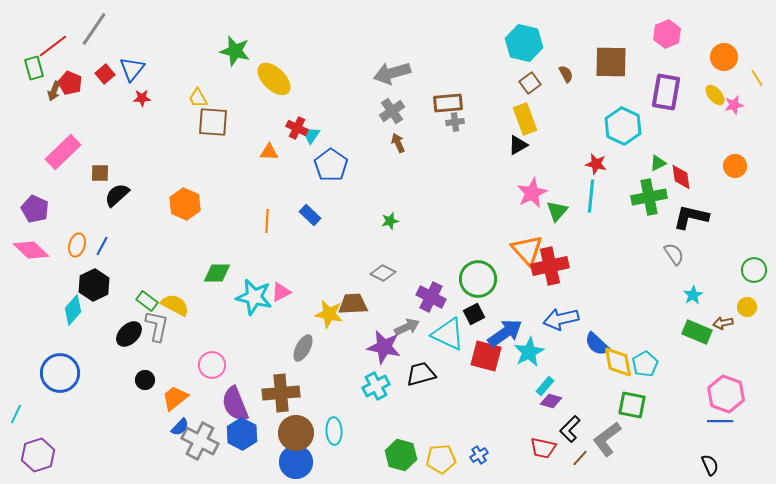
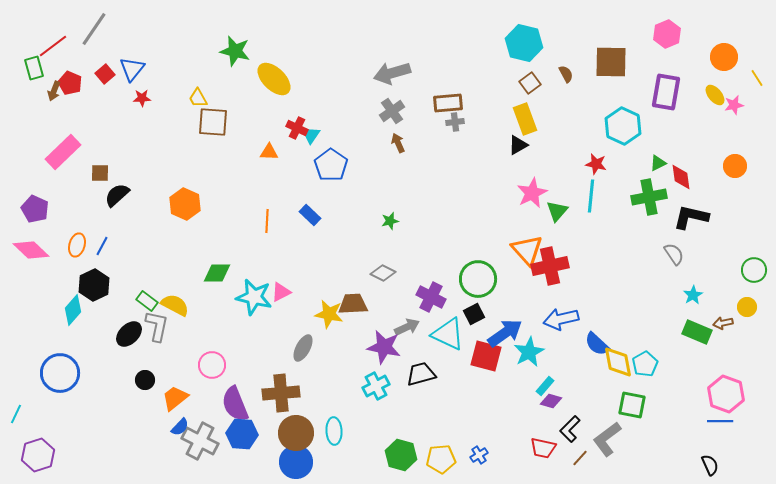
blue hexagon at (242, 434): rotated 24 degrees counterclockwise
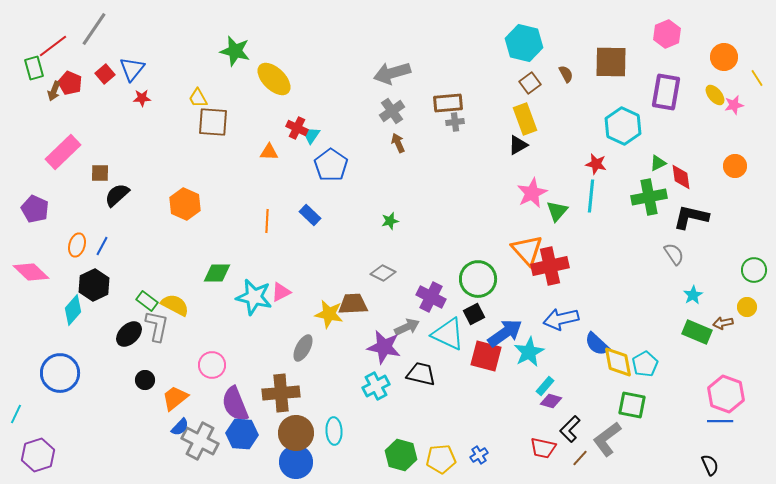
pink diamond at (31, 250): moved 22 px down
black trapezoid at (421, 374): rotated 28 degrees clockwise
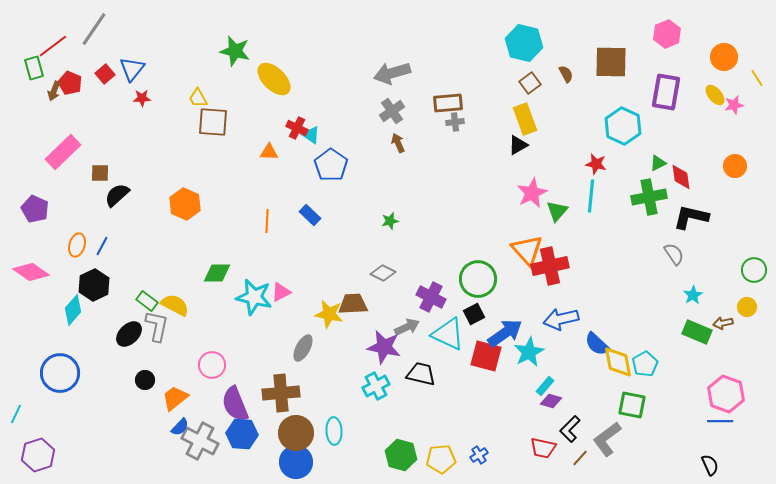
cyan triangle at (311, 135): rotated 30 degrees counterclockwise
pink diamond at (31, 272): rotated 9 degrees counterclockwise
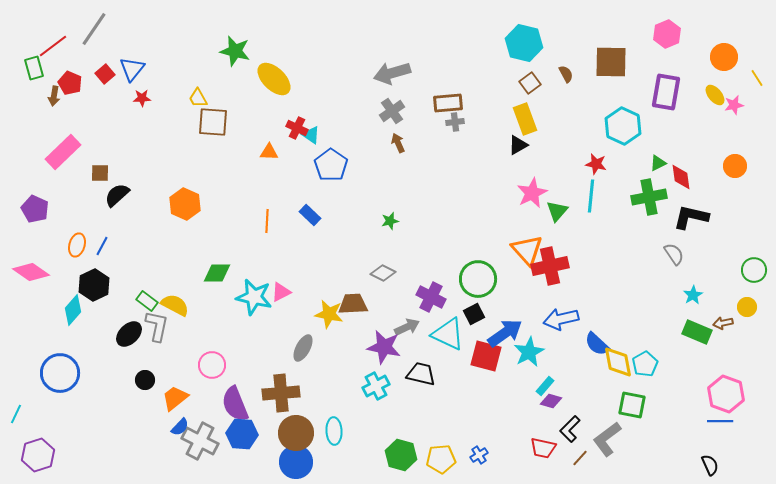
brown arrow at (54, 91): moved 5 px down; rotated 12 degrees counterclockwise
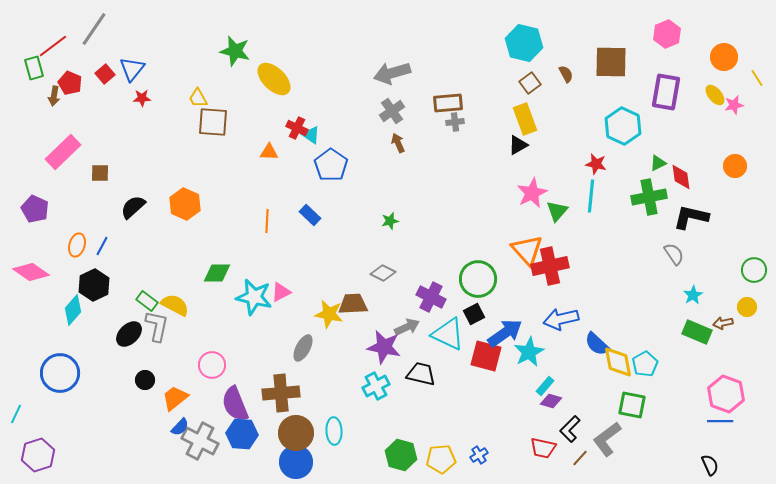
black semicircle at (117, 195): moved 16 px right, 12 px down
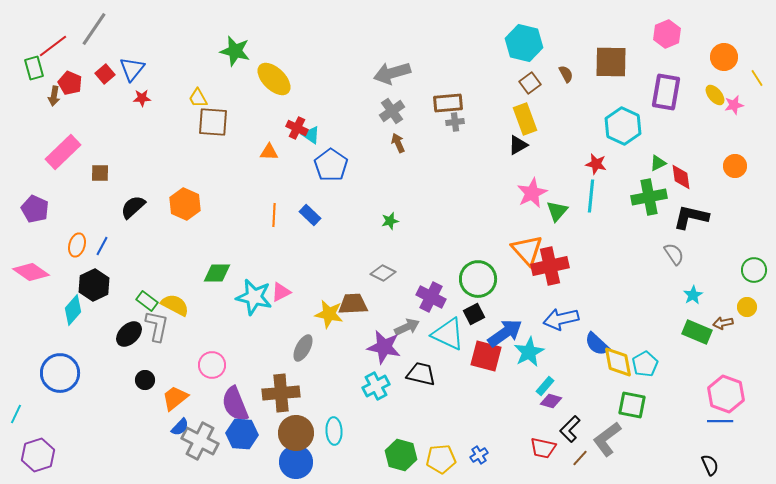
orange line at (267, 221): moved 7 px right, 6 px up
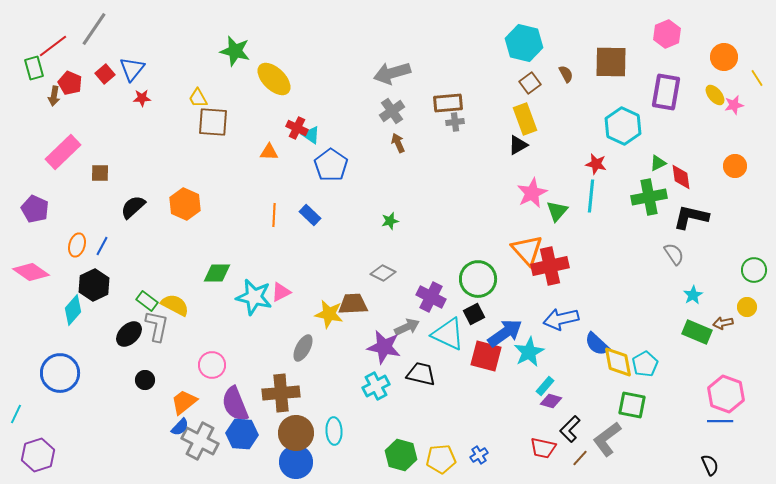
orange trapezoid at (175, 398): moved 9 px right, 4 px down
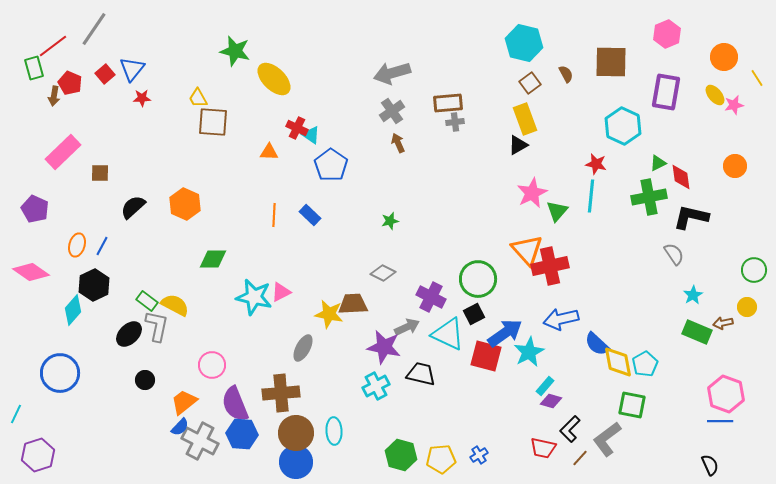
green diamond at (217, 273): moved 4 px left, 14 px up
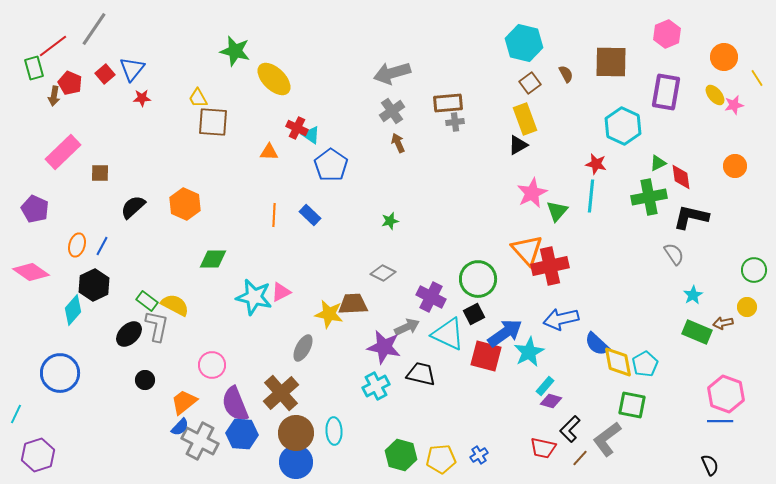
brown cross at (281, 393): rotated 36 degrees counterclockwise
